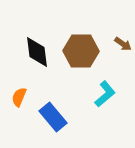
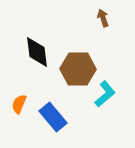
brown arrow: moved 20 px left, 26 px up; rotated 144 degrees counterclockwise
brown hexagon: moved 3 px left, 18 px down
orange semicircle: moved 7 px down
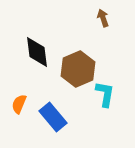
brown hexagon: rotated 24 degrees counterclockwise
cyan L-shape: rotated 40 degrees counterclockwise
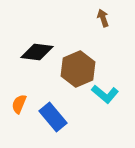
black diamond: rotated 76 degrees counterclockwise
cyan L-shape: rotated 120 degrees clockwise
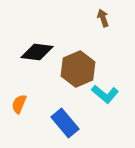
blue rectangle: moved 12 px right, 6 px down
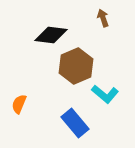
black diamond: moved 14 px right, 17 px up
brown hexagon: moved 2 px left, 3 px up
blue rectangle: moved 10 px right
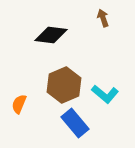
brown hexagon: moved 12 px left, 19 px down
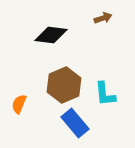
brown arrow: rotated 90 degrees clockwise
cyan L-shape: rotated 44 degrees clockwise
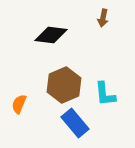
brown arrow: rotated 120 degrees clockwise
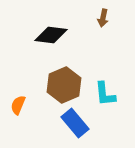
orange semicircle: moved 1 px left, 1 px down
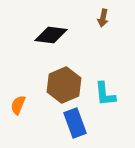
blue rectangle: rotated 20 degrees clockwise
